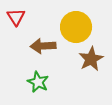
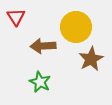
green star: moved 2 px right
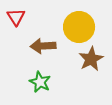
yellow circle: moved 3 px right
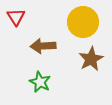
yellow circle: moved 4 px right, 5 px up
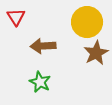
yellow circle: moved 4 px right
brown star: moved 5 px right, 6 px up
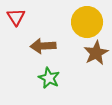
green star: moved 9 px right, 4 px up
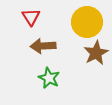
red triangle: moved 15 px right
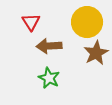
red triangle: moved 5 px down
brown arrow: moved 6 px right
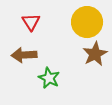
brown arrow: moved 25 px left, 9 px down
brown star: moved 1 px left, 1 px down
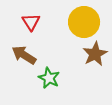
yellow circle: moved 3 px left
brown arrow: rotated 35 degrees clockwise
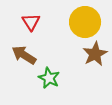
yellow circle: moved 1 px right
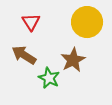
yellow circle: moved 2 px right
brown star: moved 22 px left, 6 px down
